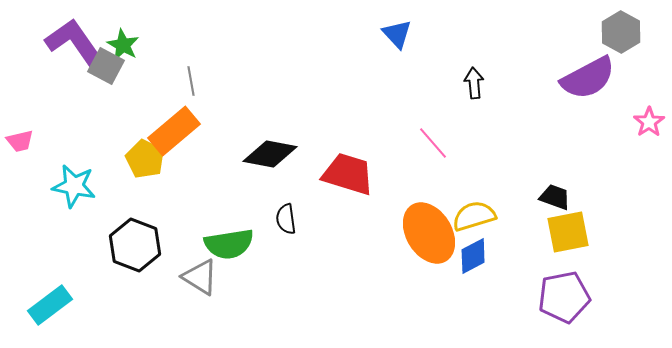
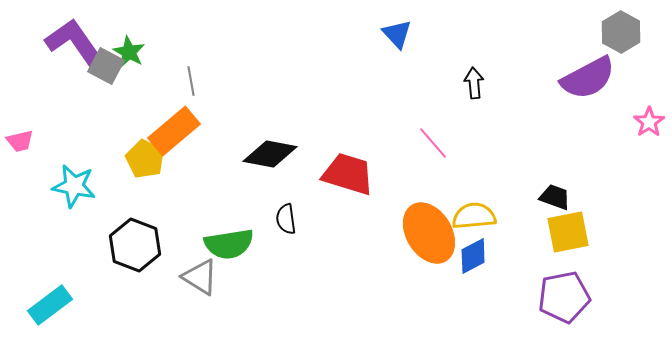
green star: moved 6 px right, 7 px down
yellow semicircle: rotated 12 degrees clockwise
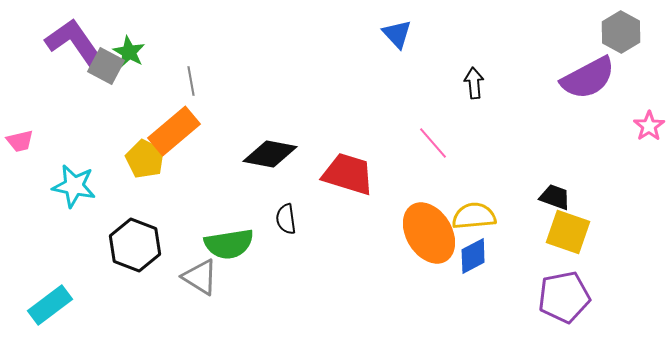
pink star: moved 4 px down
yellow square: rotated 30 degrees clockwise
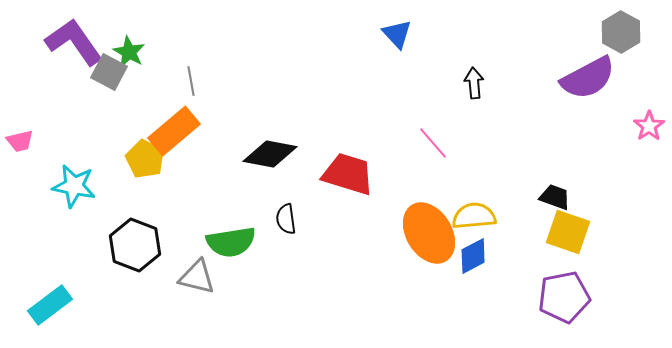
gray square: moved 3 px right, 6 px down
green semicircle: moved 2 px right, 2 px up
gray triangle: moved 3 px left; rotated 18 degrees counterclockwise
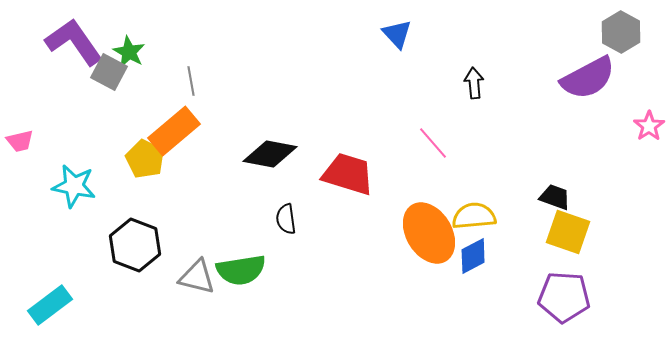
green semicircle: moved 10 px right, 28 px down
purple pentagon: rotated 15 degrees clockwise
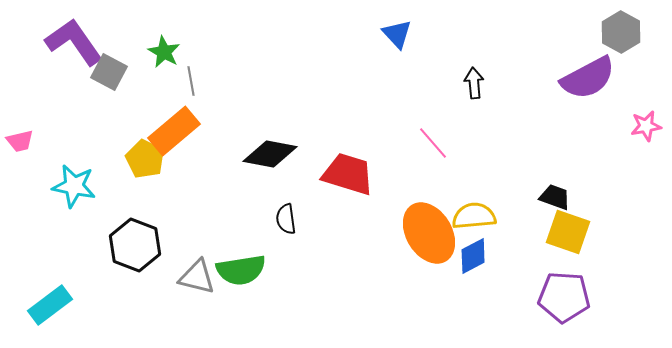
green star: moved 35 px right
pink star: moved 3 px left; rotated 24 degrees clockwise
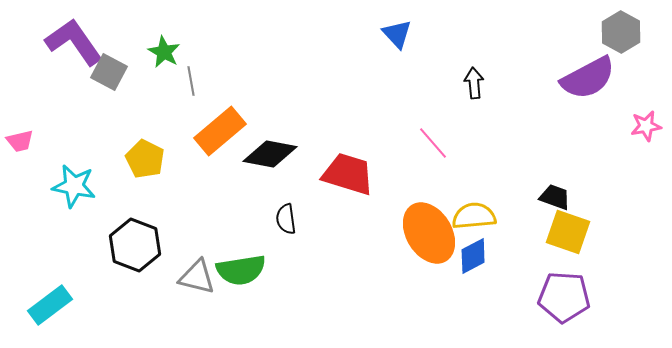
orange rectangle: moved 46 px right
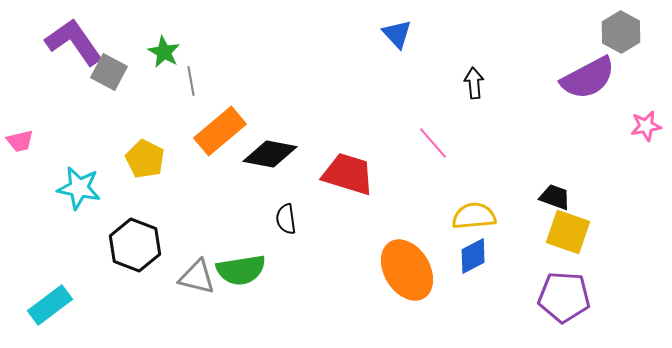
cyan star: moved 5 px right, 2 px down
orange ellipse: moved 22 px left, 37 px down
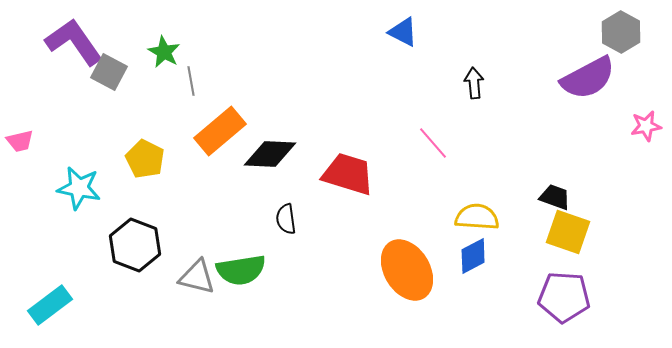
blue triangle: moved 6 px right, 2 px up; rotated 20 degrees counterclockwise
black diamond: rotated 8 degrees counterclockwise
yellow semicircle: moved 3 px right, 1 px down; rotated 9 degrees clockwise
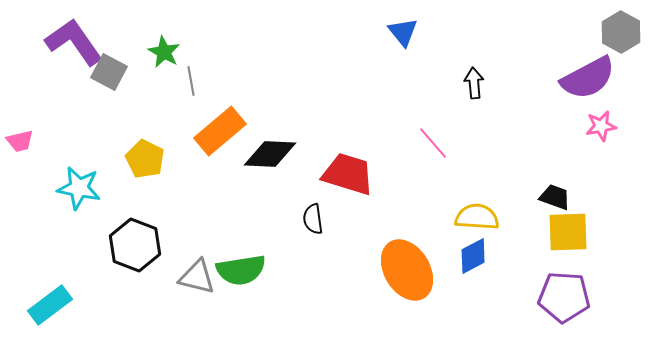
blue triangle: rotated 24 degrees clockwise
pink star: moved 45 px left
black semicircle: moved 27 px right
yellow square: rotated 21 degrees counterclockwise
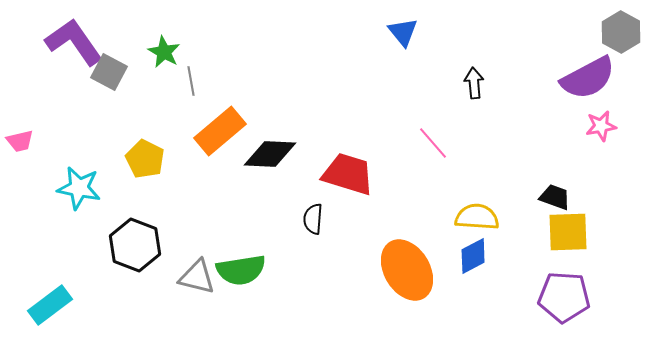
black semicircle: rotated 12 degrees clockwise
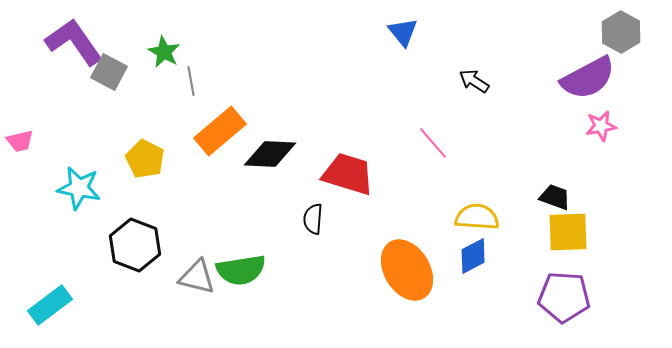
black arrow: moved 2 px up; rotated 52 degrees counterclockwise
